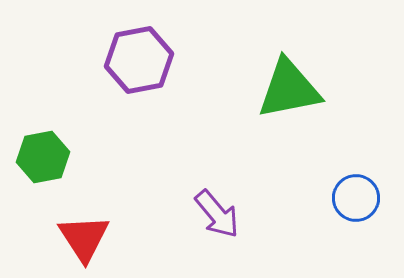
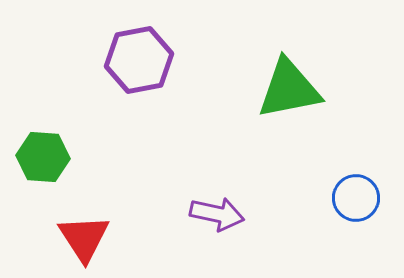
green hexagon: rotated 15 degrees clockwise
purple arrow: rotated 38 degrees counterclockwise
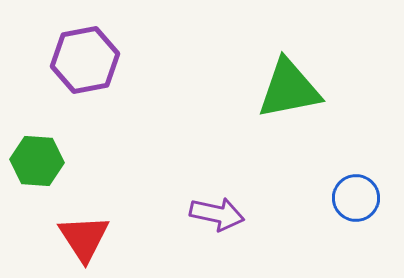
purple hexagon: moved 54 px left
green hexagon: moved 6 px left, 4 px down
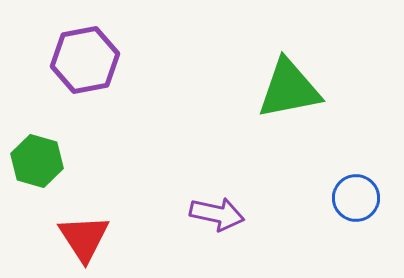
green hexagon: rotated 12 degrees clockwise
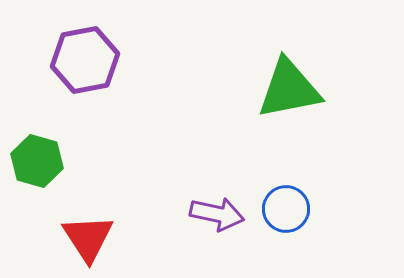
blue circle: moved 70 px left, 11 px down
red triangle: moved 4 px right
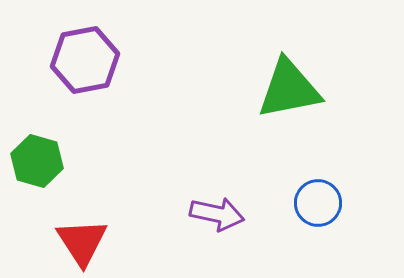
blue circle: moved 32 px right, 6 px up
red triangle: moved 6 px left, 4 px down
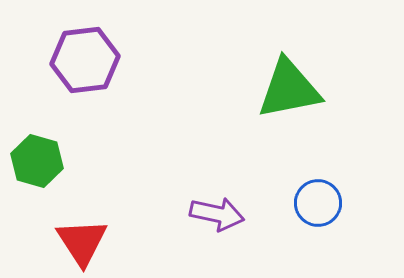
purple hexagon: rotated 4 degrees clockwise
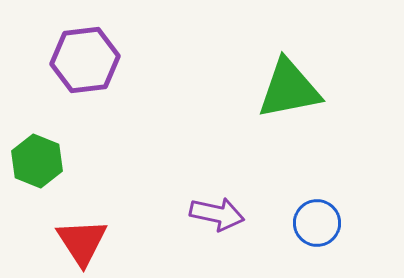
green hexagon: rotated 6 degrees clockwise
blue circle: moved 1 px left, 20 px down
